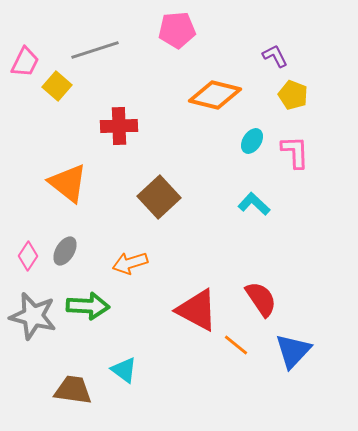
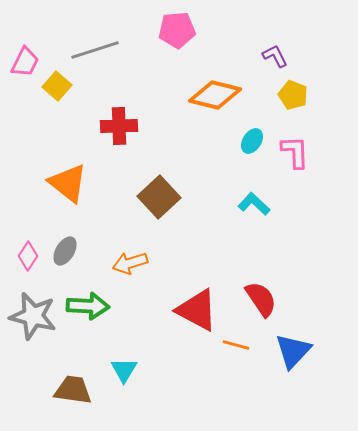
orange line: rotated 24 degrees counterclockwise
cyan triangle: rotated 24 degrees clockwise
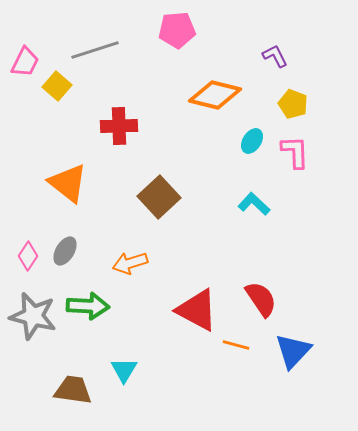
yellow pentagon: moved 9 px down
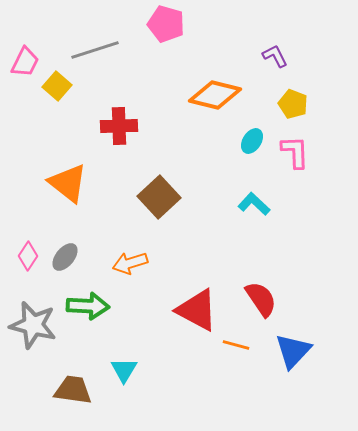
pink pentagon: moved 11 px left, 6 px up; rotated 21 degrees clockwise
gray ellipse: moved 6 px down; rotated 8 degrees clockwise
gray star: moved 9 px down
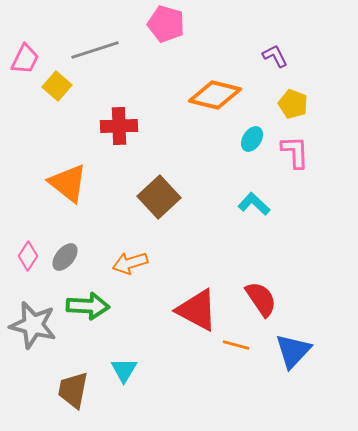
pink trapezoid: moved 3 px up
cyan ellipse: moved 2 px up
brown trapezoid: rotated 87 degrees counterclockwise
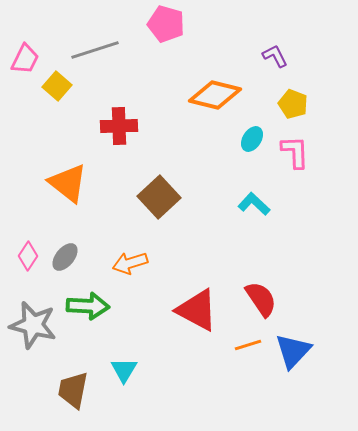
orange line: moved 12 px right; rotated 32 degrees counterclockwise
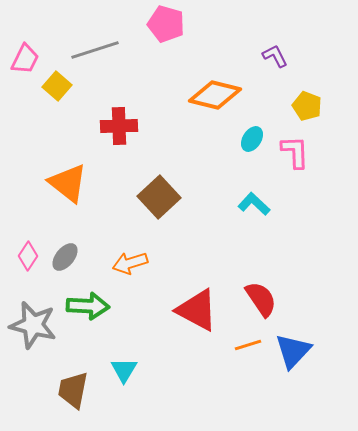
yellow pentagon: moved 14 px right, 2 px down
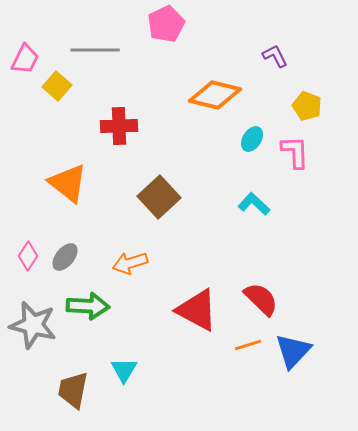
pink pentagon: rotated 30 degrees clockwise
gray line: rotated 18 degrees clockwise
red semicircle: rotated 12 degrees counterclockwise
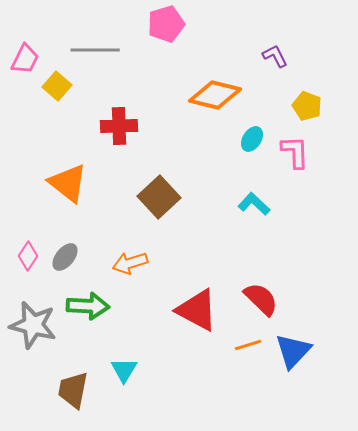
pink pentagon: rotated 9 degrees clockwise
